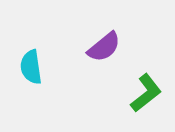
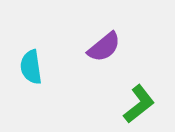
green L-shape: moved 7 px left, 11 px down
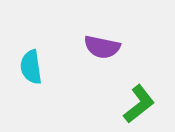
purple semicircle: moved 2 px left; rotated 51 degrees clockwise
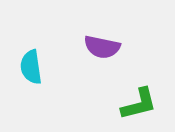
green L-shape: rotated 24 degrees clockwise
